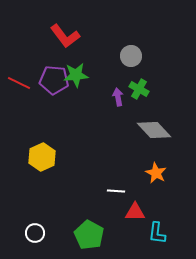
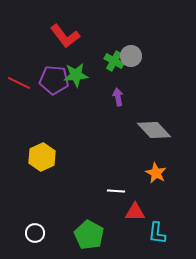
green cross: moved 25 px left, 28 px up
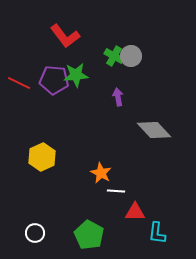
green cross: moved 5 px up
orange star: moved 55 px left
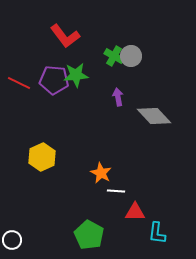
gray diamond: moved 14 px up
white circle: moved 23 px left, 7 px down
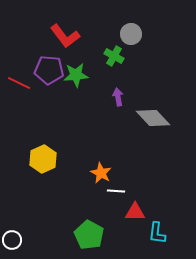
gray circle: moved 22 px up
purple pentagon: moved 5 px left, 10 px up
gray diamond: moved 1 px left, 2 px down
yellow hexagon: moved 1 px right, 2 px down
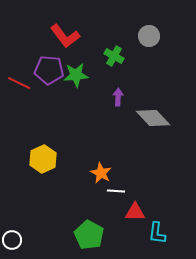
gray circle: moved 18 px right, 2 px down
purple arrow: rotated 12 degrees clockwise
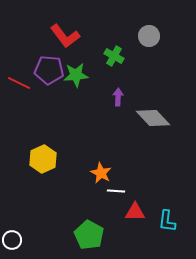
cyan L-shape: moved 10 px right, 12 px up
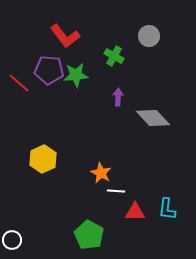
red line: rotated 15 degrees clockwise
cyan L-shape: moved 12 px up
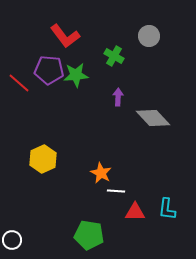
green pentagon: rotated 20 degrees counterclockwise
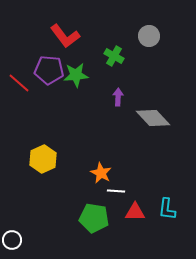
green pentagon: moved 5 px right, 17 px up
